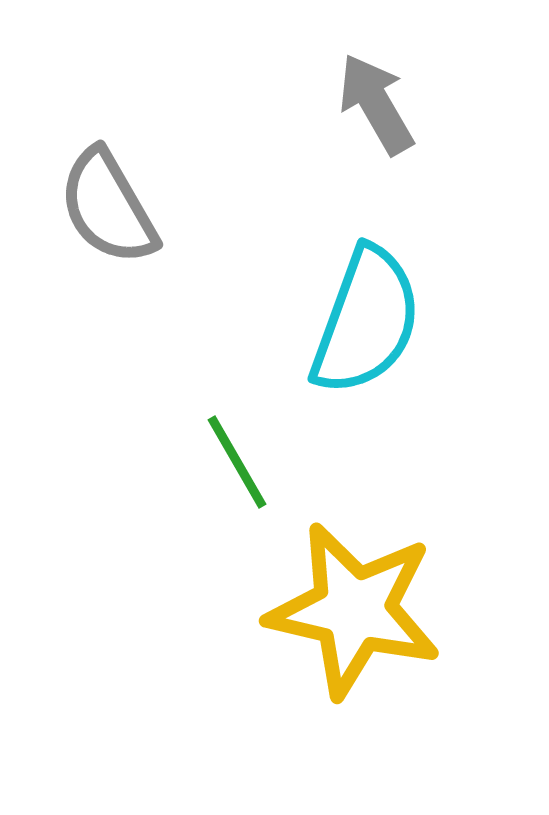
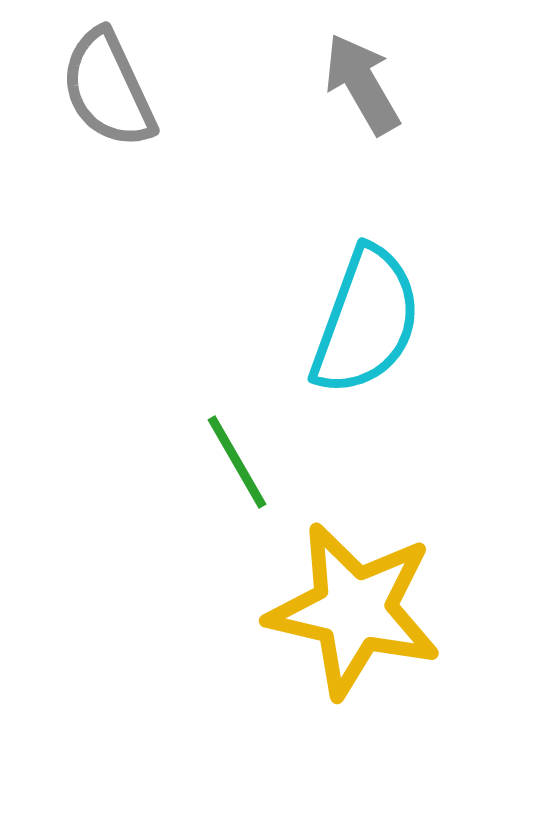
gray arrow: moved 14 px left, 20 px up
gray semicircle: moved 118 px up; rotated 5 degrees clockwise
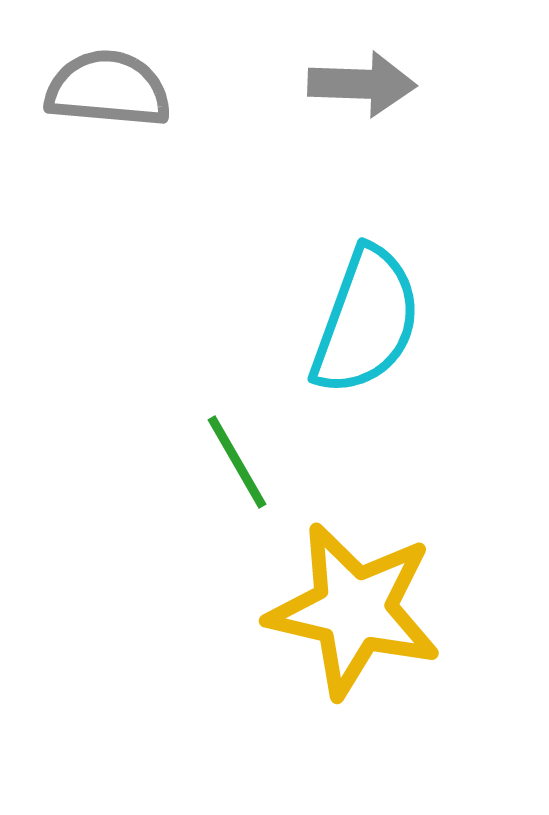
gray arrow: rotated 122 degrees clockwise
gray semicircle: rotated 120 degrees clockwise
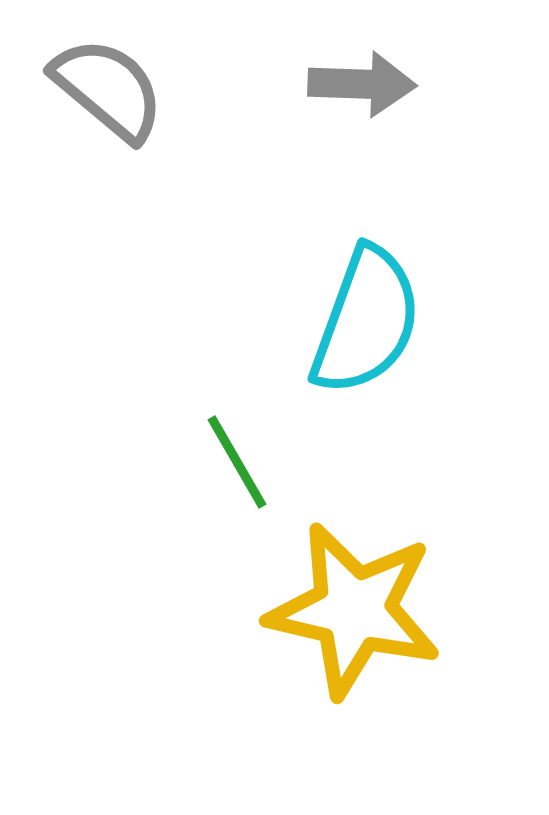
gray semicircle: rotated 35 degrees clockwise
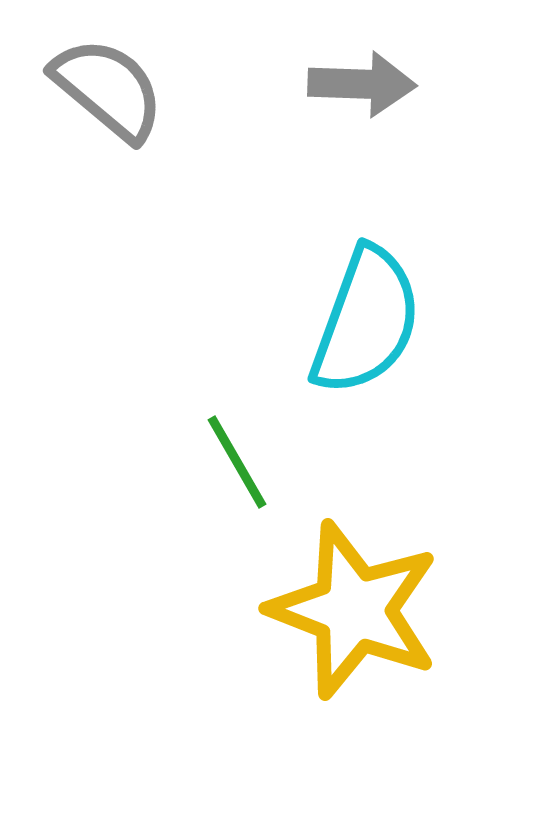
yellow star: rotated 8 degrees clockwise
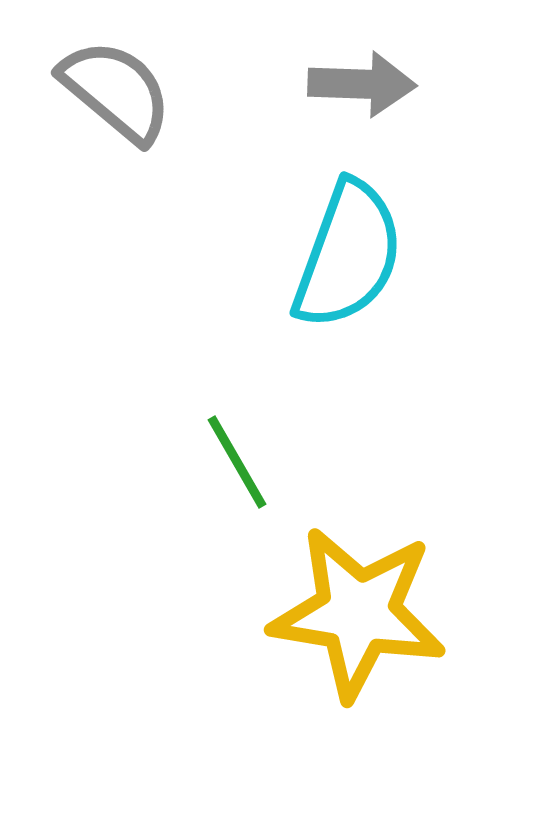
gray semicircle: moved 8 px right, 2 px down
cyan semicircle: moved 18 px left, 66 px up
yellow star: moved 4 px right, 3 px down; rotated 12 degrees counterclockwise
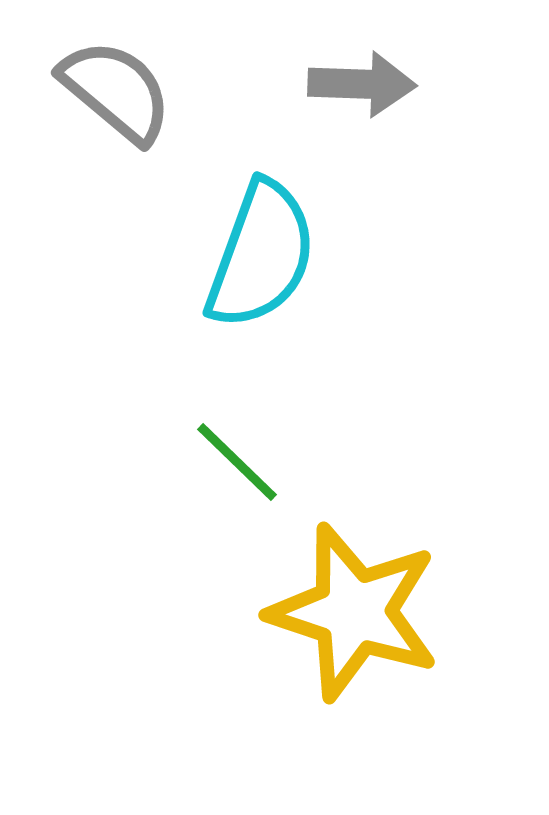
cyan semicircle: moved 87 px left
green line: rotated 16 degrees counterclockwise
yellow star: moved 4 px left, 1 px up; rotated 9 degrees clockwise
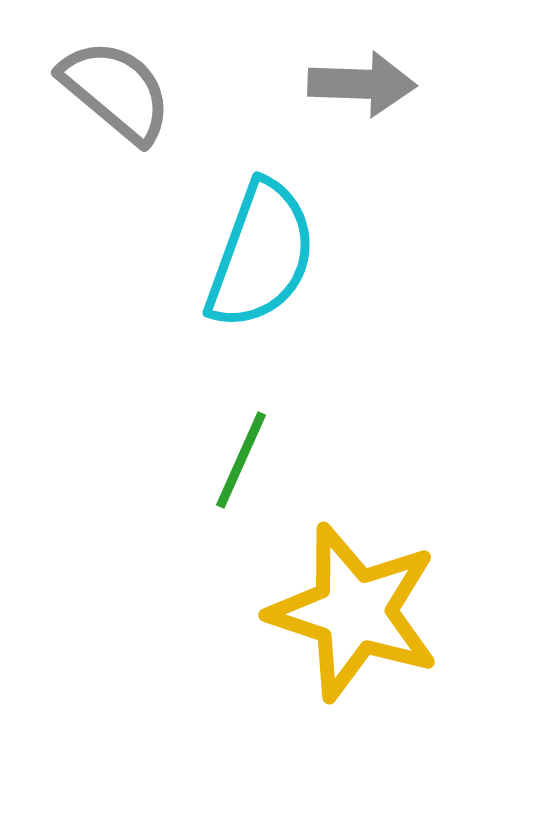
green line: moved 4 px right, 2 px up; rotated 70 degrees clockwise
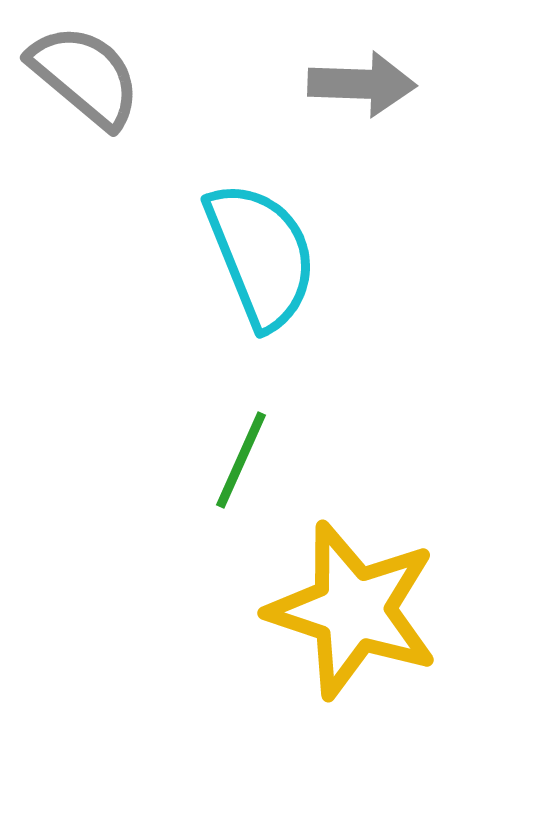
gray semicircle: moved 31 px left, 15 px up
cyan semicircle: rotated 42 degrees counterclockwise
yellow star: moved 1 px left, 2 px up
